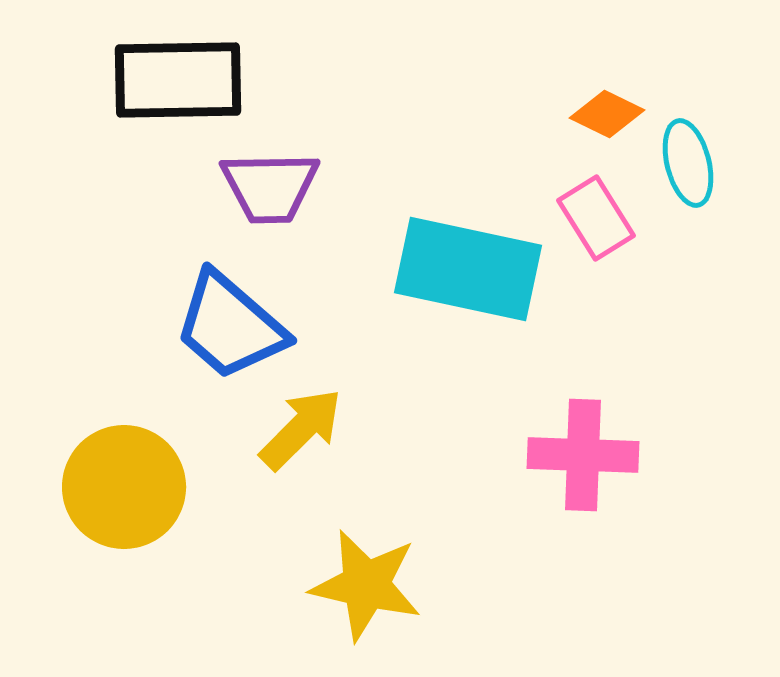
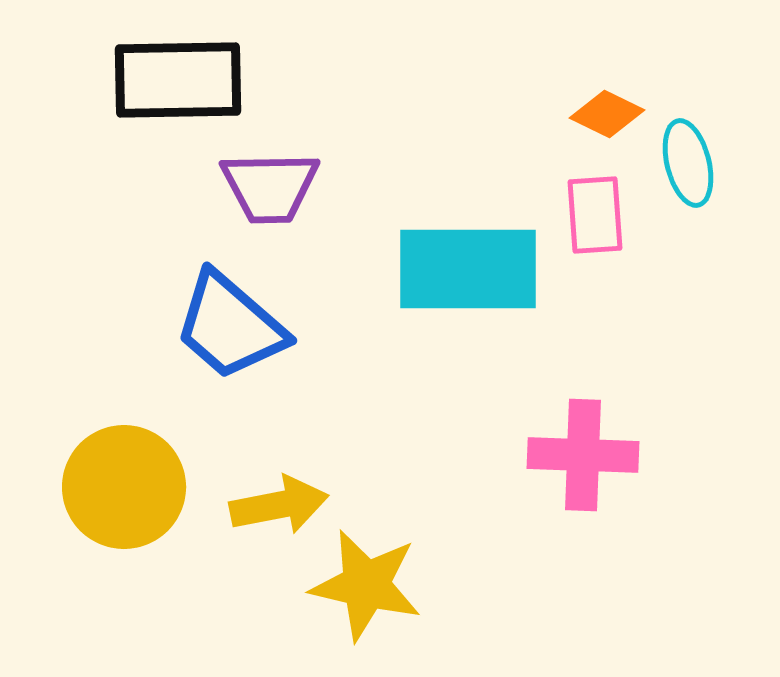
pink rectangle: moved 1 px left, 3 px up; rotated 28 degrees clockwise
cyan rectangle: rotated 12 degrees counterclockwise
yellow arrow: moved 22 px left, 76 px down; rotated 34 degrees clockwise
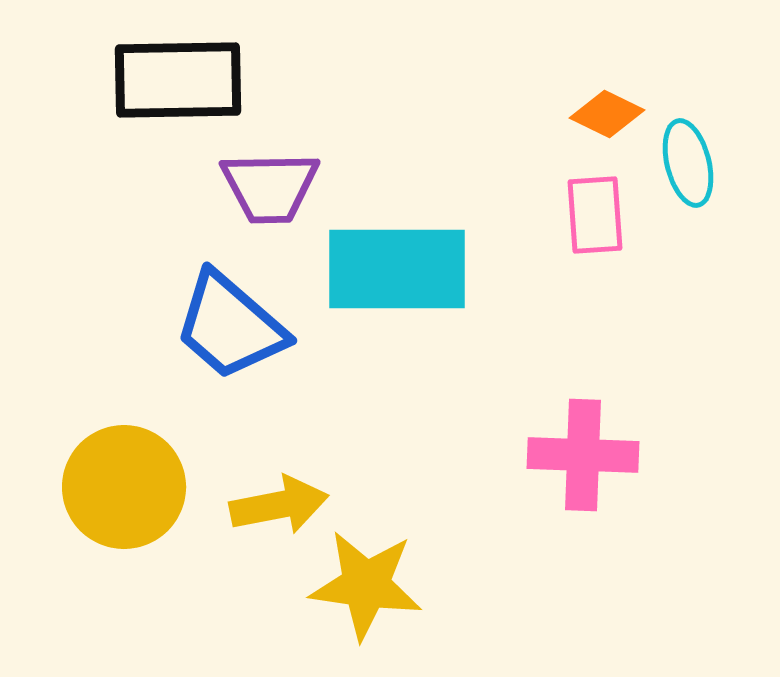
cyan rectangle: moved 71 px left
yellow star: rotated 5 degrees counterclockwise
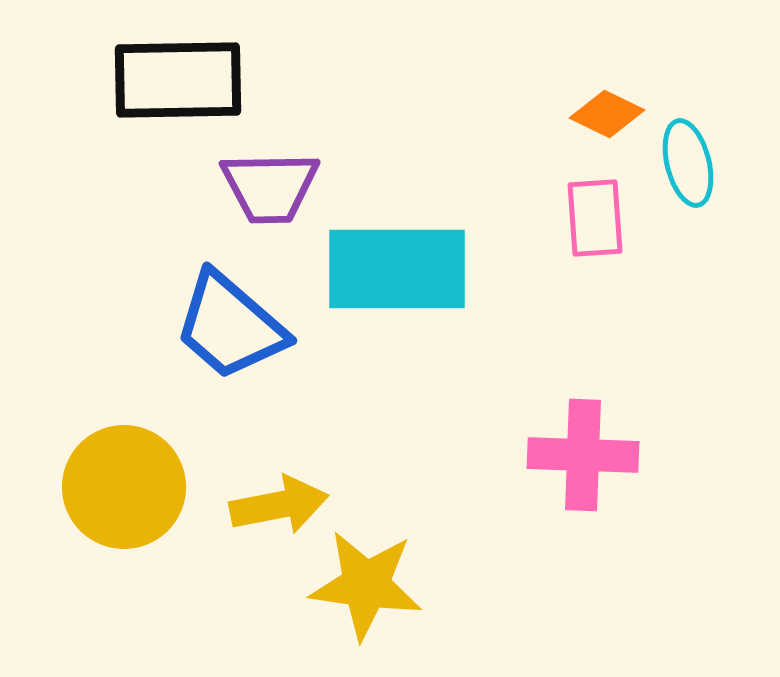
pink rectangle: moved 3 px down
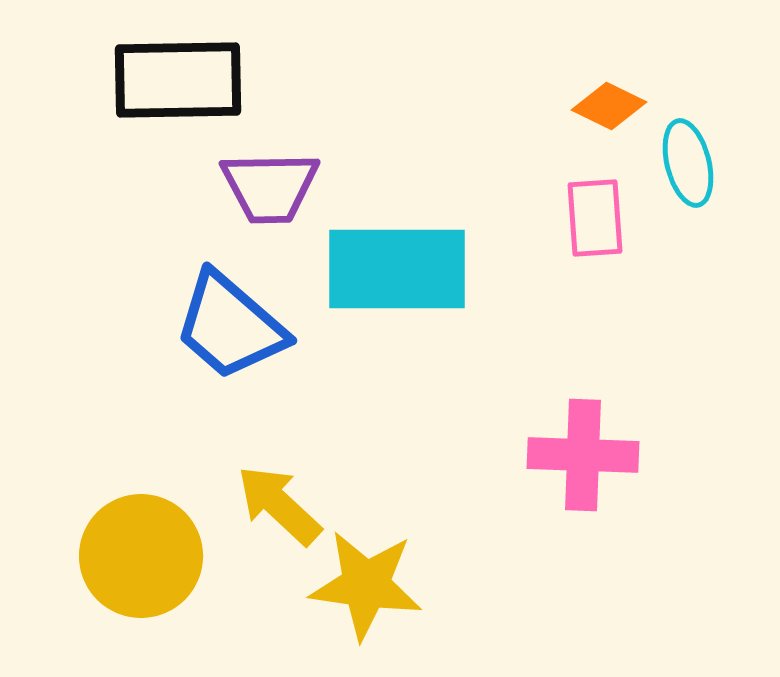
orange diamond: moved 2 px right, 8 px up
yellow circle: moved 17 px right, 69 px down
yellow arrow: rotated 126 degrees counterclockwise
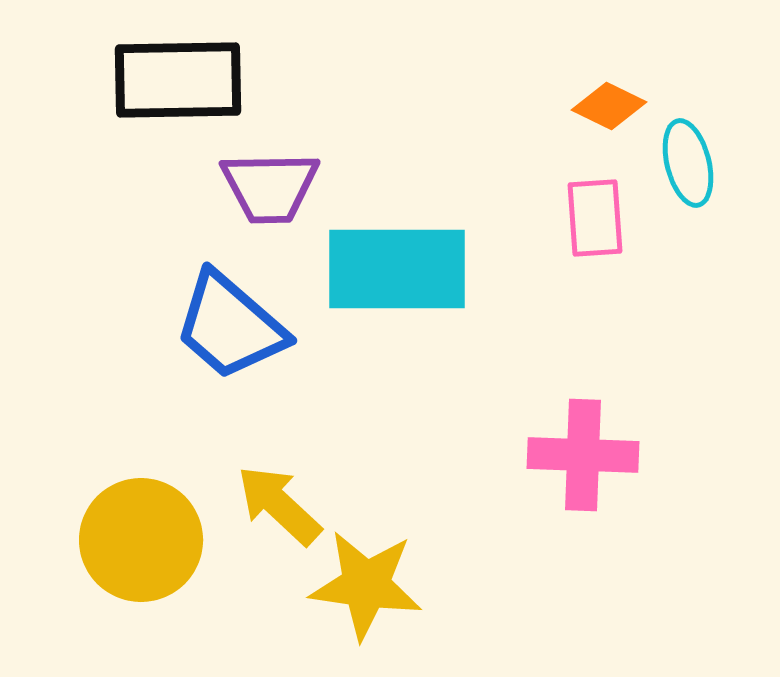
yellow circle: moved 16 px up
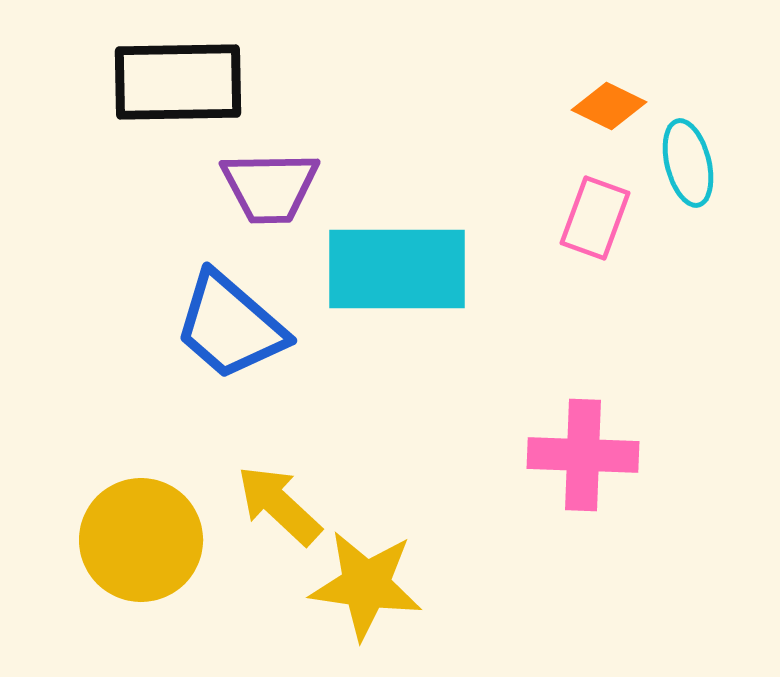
black rectangle: moved 2 px down
pink rectangle: rotated 24 degrees clockwise
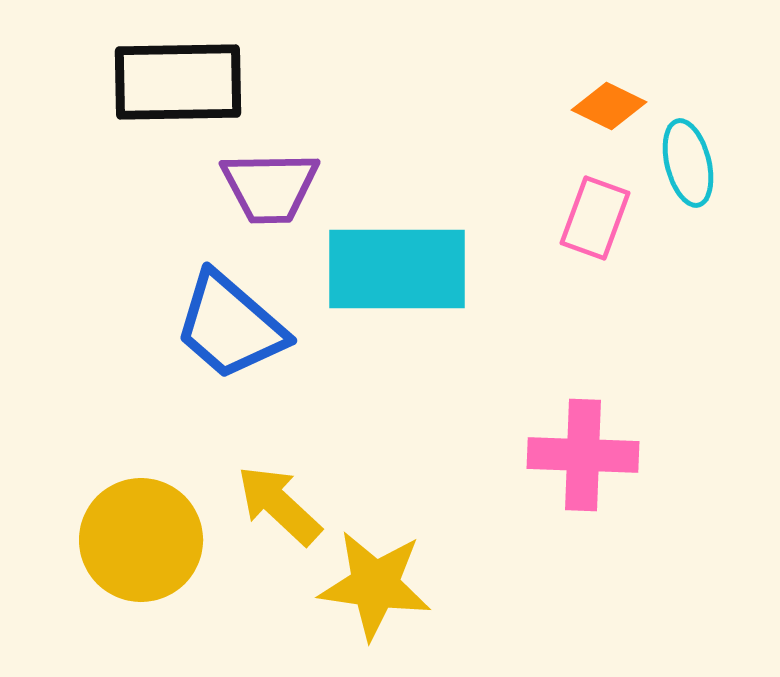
yellow star: moved 9 px right
